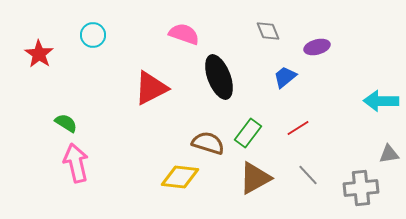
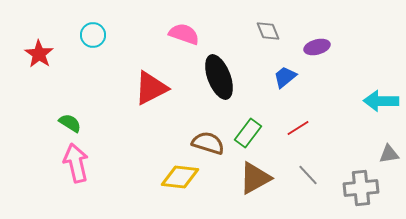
green semicircle: moved 4 px right
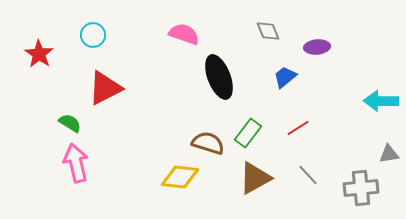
purple ellipse: rotated 10 degrees clockwise
red triangle: moved 46 px left
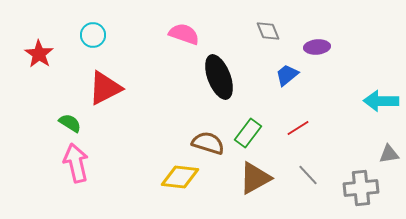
blue trapezoid: moved 2 px right, 2 px up
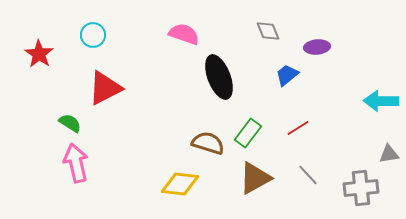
yellow diamond: moved 7 px down
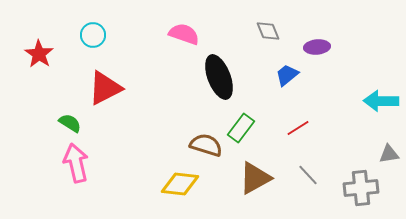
green rectangle: moved 7 px left, 5 px up
brown semicircle: moved 2 px left, 2 px down
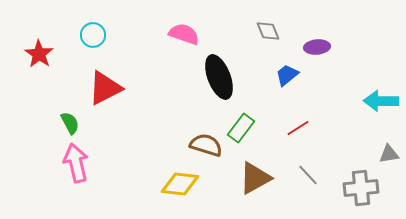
green semicircle: rotated 30 degrees clockwise
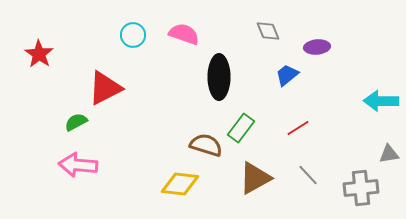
cyan circle: moved 40 px right
black ellipse: rotated 21 degrees clockwise
green semicircle: moved 6 px right, 1 px up; rotated 90 degrees counterclockwise
pink arrow: moved 2 px right, 2 px down; rotated 72 degrees counterclockwise
